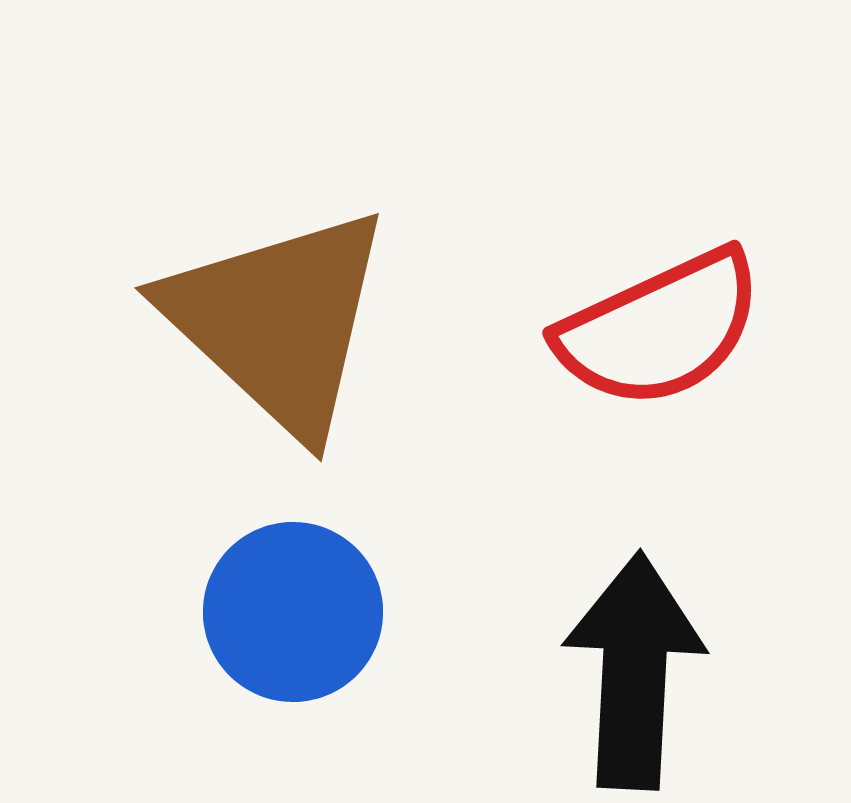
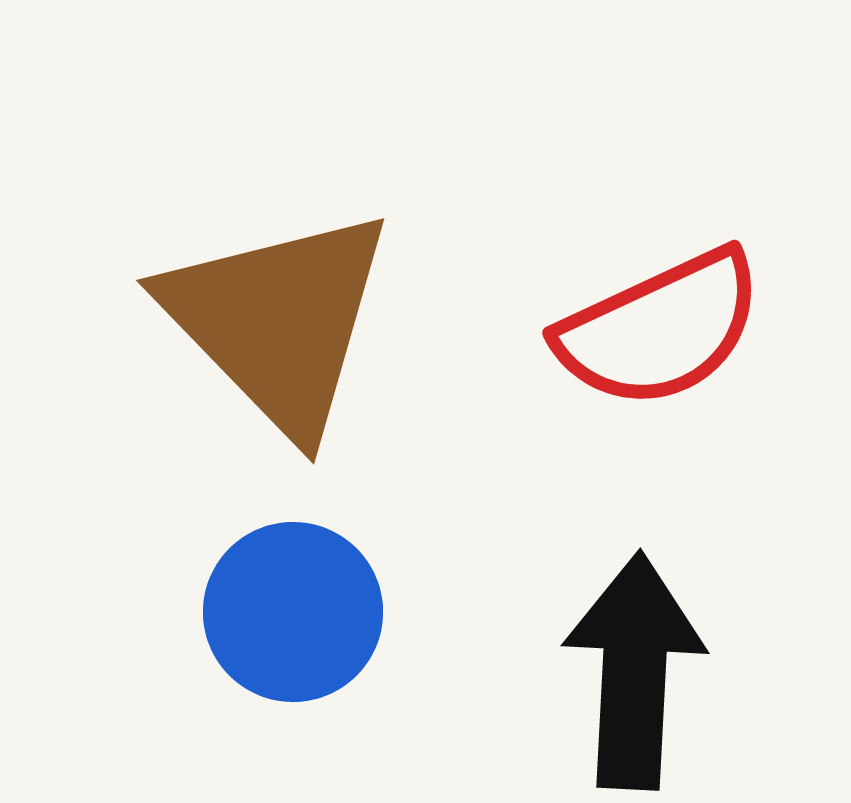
brown triangle: rotated 3 degrees clockwise
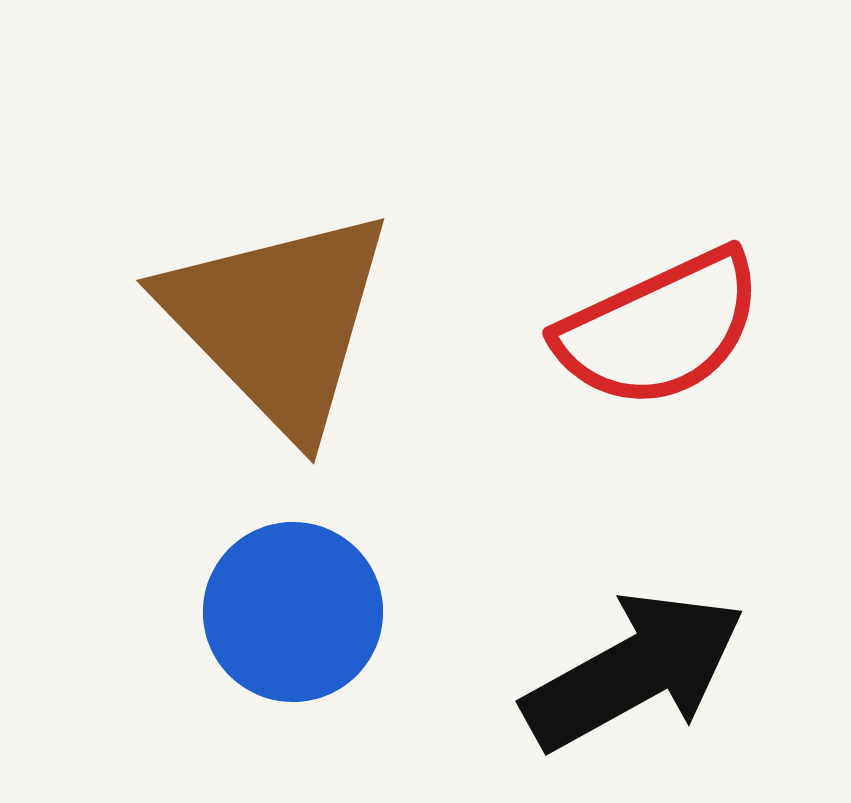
black arrow: rotated 58 degrees clockwise
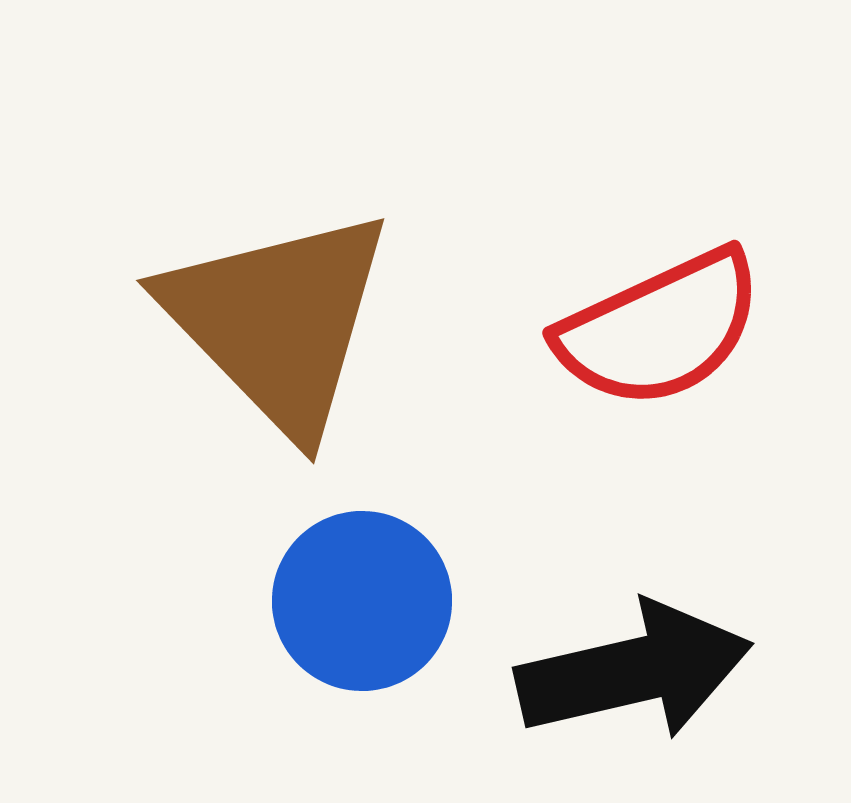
blue circle: moved 69 px right, 11 px up
black arrow: rotated 16 degrees clockwise
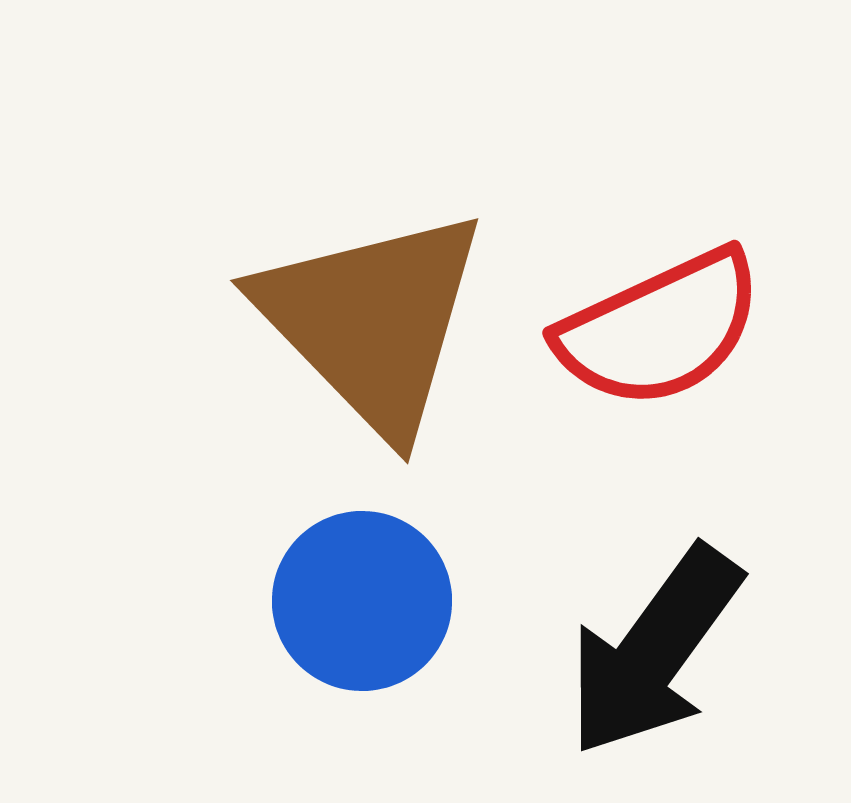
brown triangle: moved 94 px right
black arrow: moved 20 px right, 20 px up; rotated 139 degrees clockwise
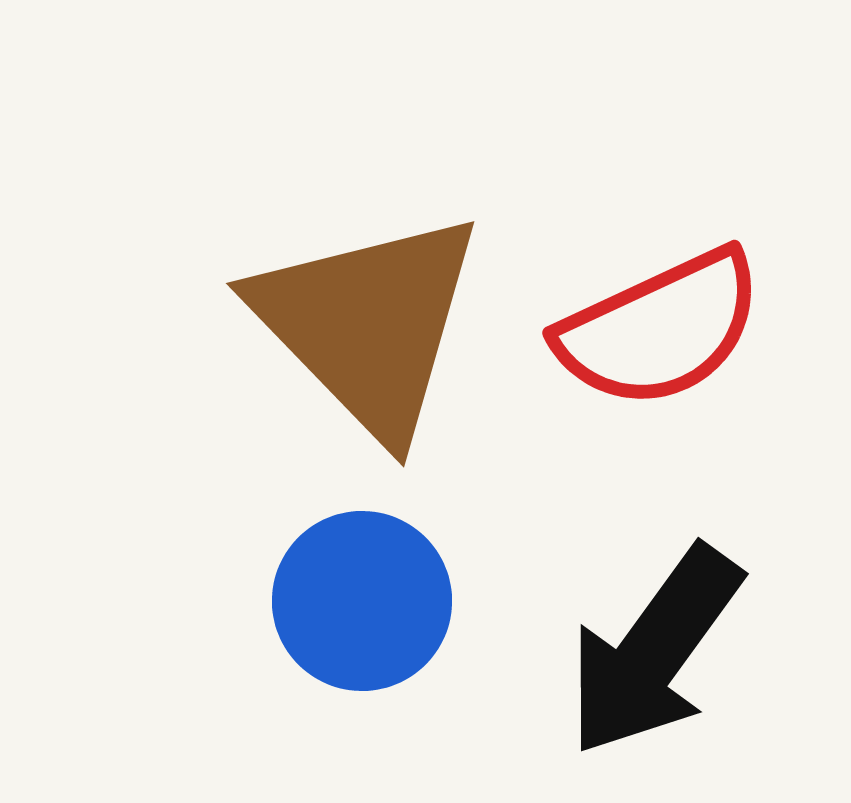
brown triangle: moved 4 px left, 3 px down
